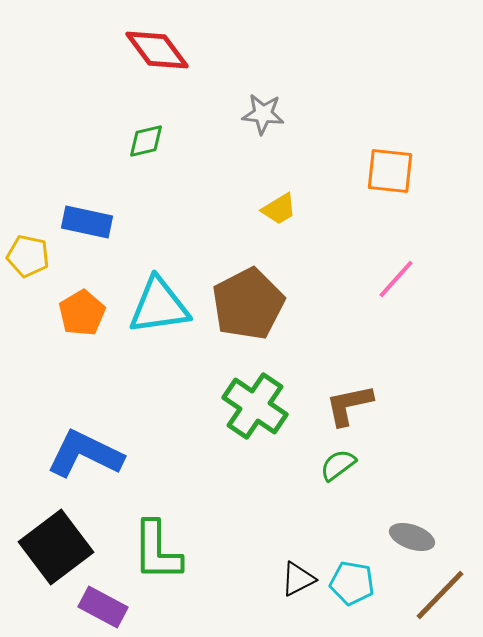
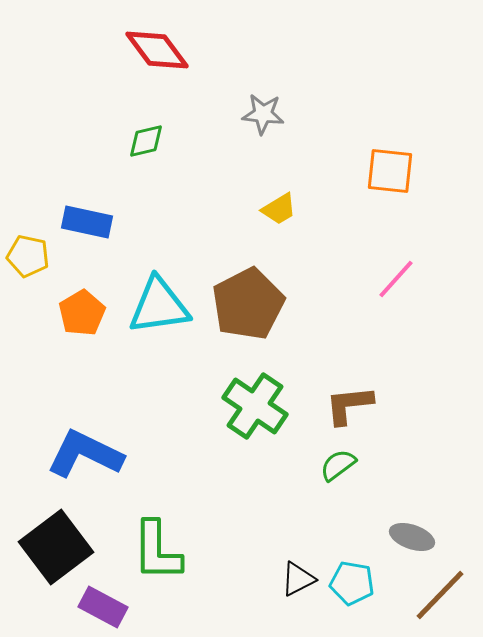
brown L-shape: rotated 6 degrees clockwise
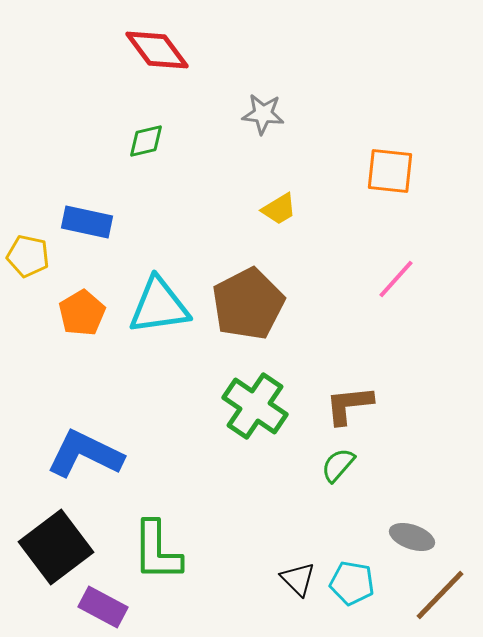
green semicircle: rotated 12 degrees counterclockwise
black triangle: rotated 48 degrees counterclockwise
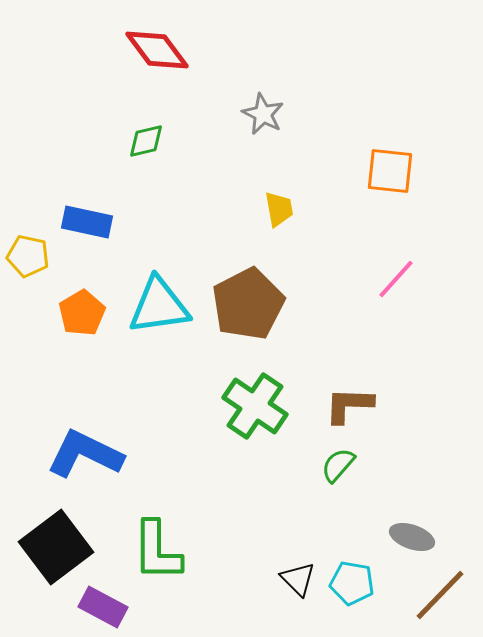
gray star: rotated 21 degrees clockwise
yellow trapezoid: rotated 69 degrees counterclockwise
brown L-shape: rotated 8 degrees clockwise
